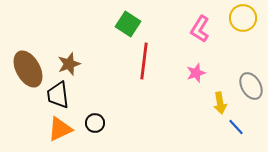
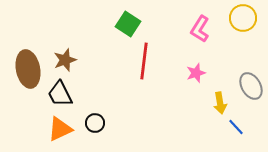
brown star: moved 4 px left, 4 px up
brown ellipse: rotated 18 degrees clockwise
black trapezoid: moved 2 px right, 1 px up; rotated 20 degrees counterclockwise
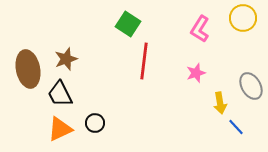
brown star: moved 1 px right, 1 px up
